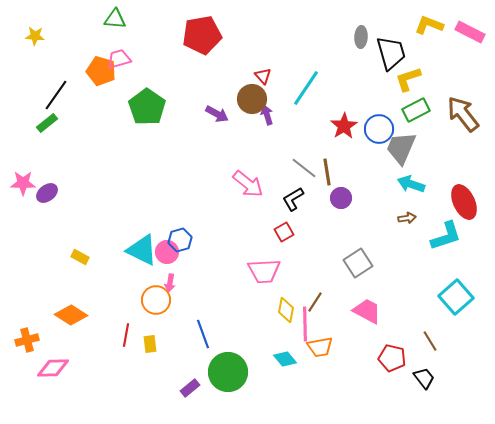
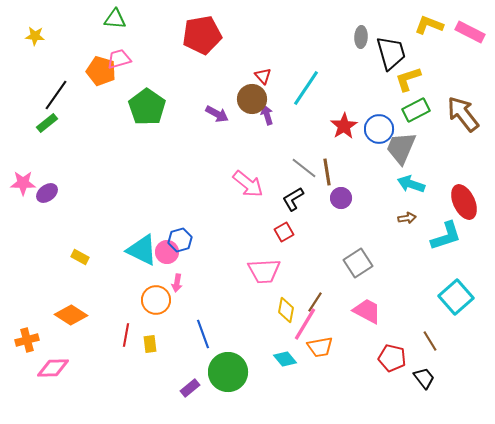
pink arrow at (170, 283): moved 7 px right
pink line at (305, 324): rotated 32 degrees clockwise
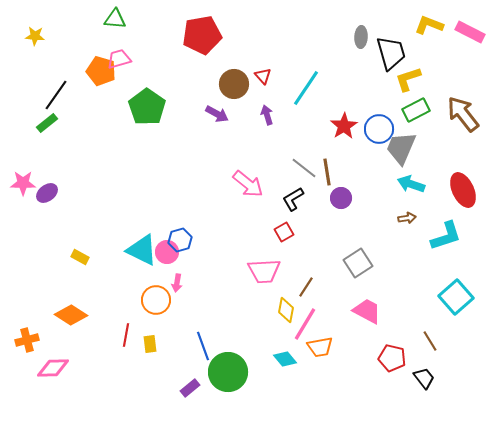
brown circle at (252, 99): moved 18 px left, 15 px up
red ellipse at (464, 202): moved 1 px left, 12 px up
brown line at (315, 302): moved 9 px left, 15 px up
blue line at (203, 334): moved 12 px down
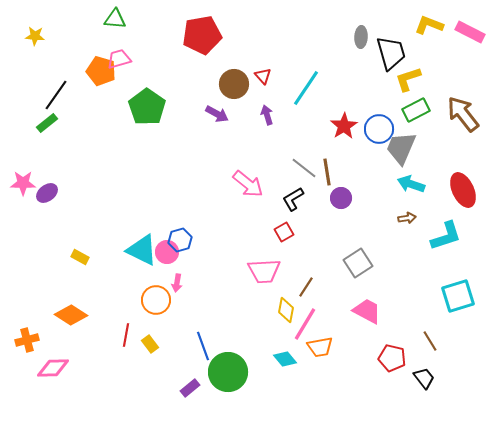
cyan square at (456, 297): moved 2 px right, 1 px up; rotated 24 degrees clockwise
yellow rectangle at (150, 344): rotated 30 degrees counterclockwise
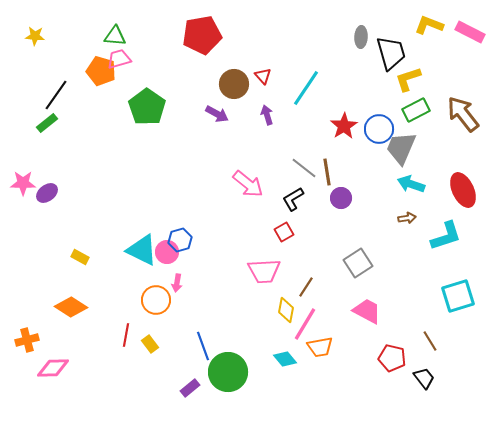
green triangle at (115, 19): moved 17 px down
orange diamond at (71, 315): moved 8 px up
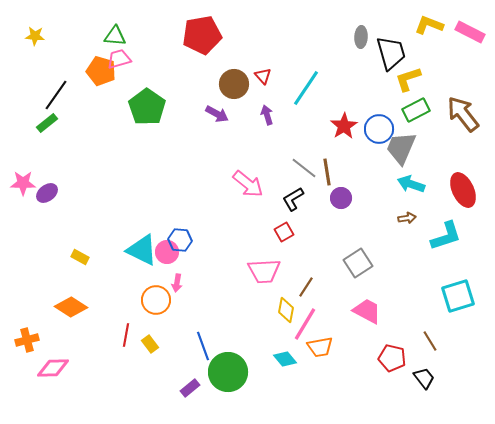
blue hexagon at (180, 240): rotated 20 degrees clockwise
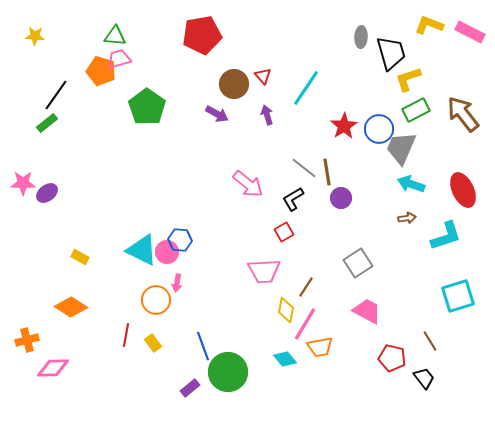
yellow rectangle at (150, 344): moved 3 px right, 1 px up
